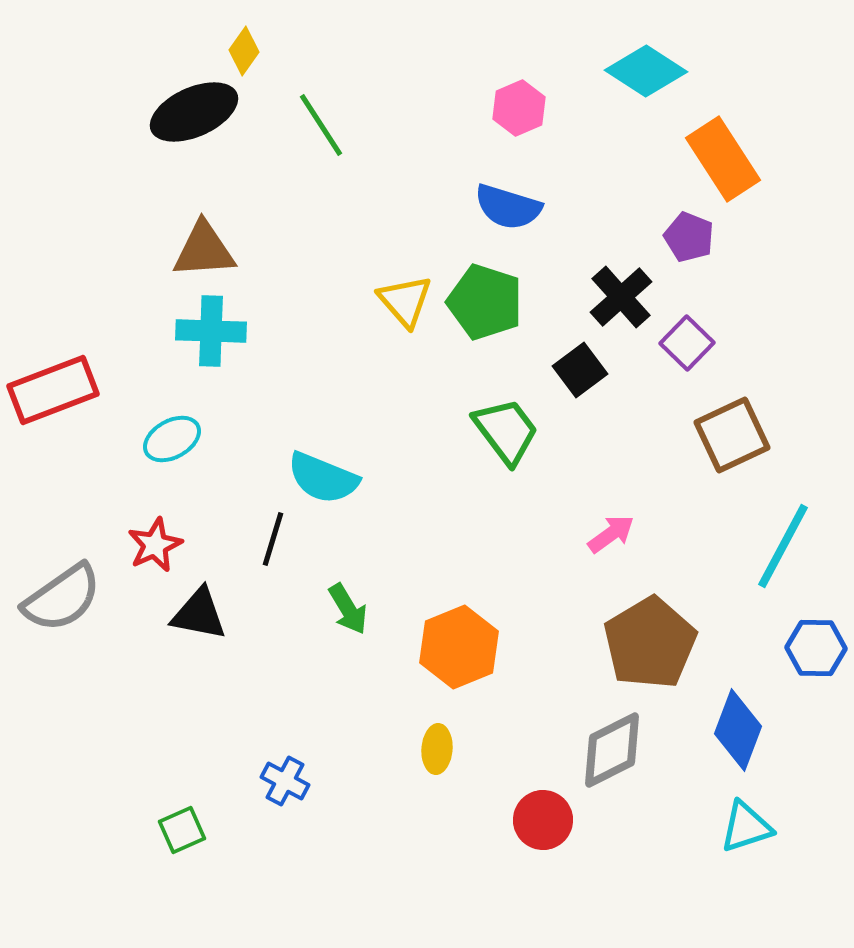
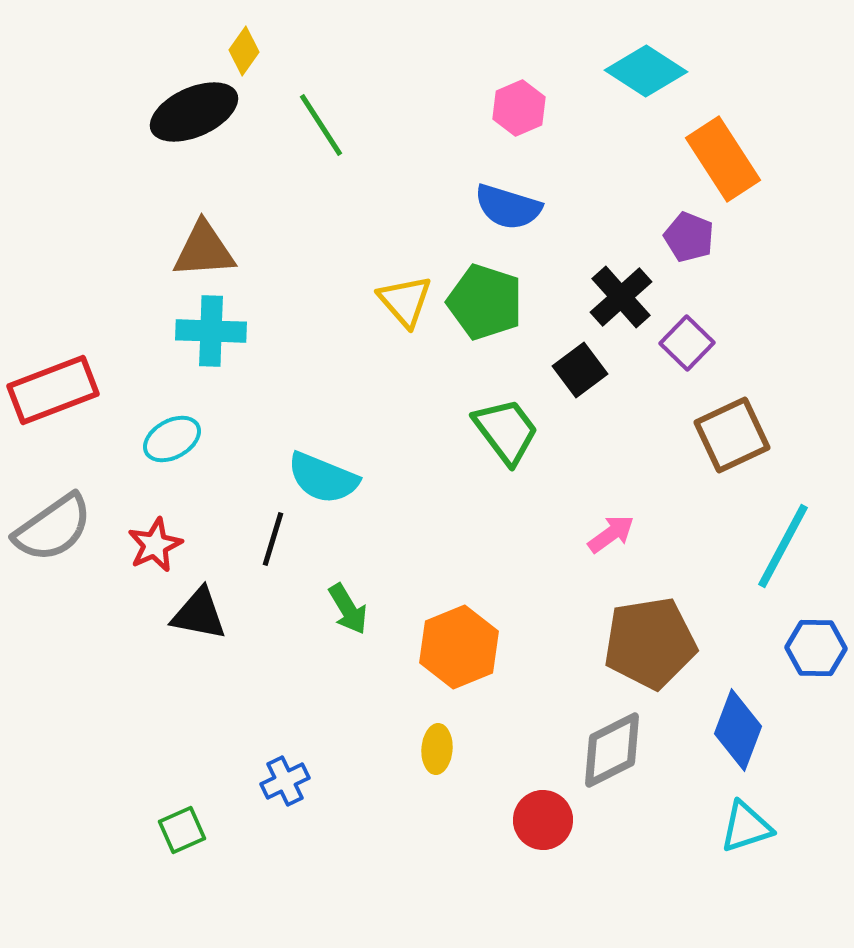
gray semicircle: moved 9 px left, 70 px up
brown pentagon: rotated 22 degrees clockwise
blue cross: rotated 36 degrees clockwise
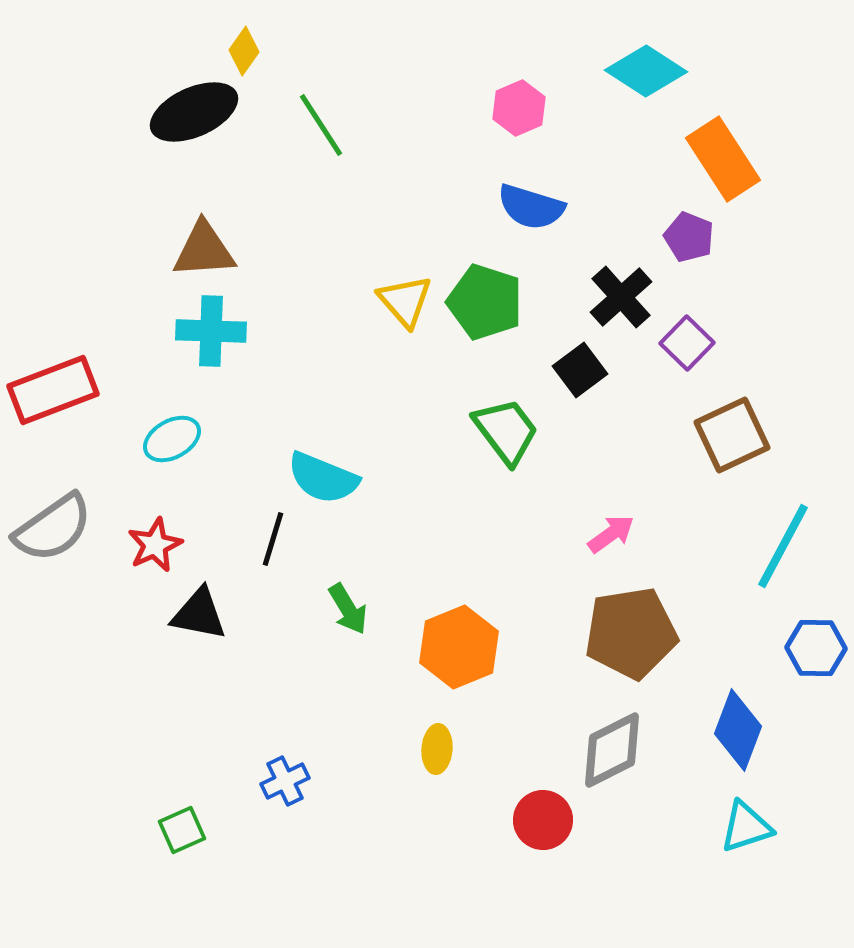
blue semicircle: moved 23 px right
brown pentagon: moved 19 px left, 10 px up
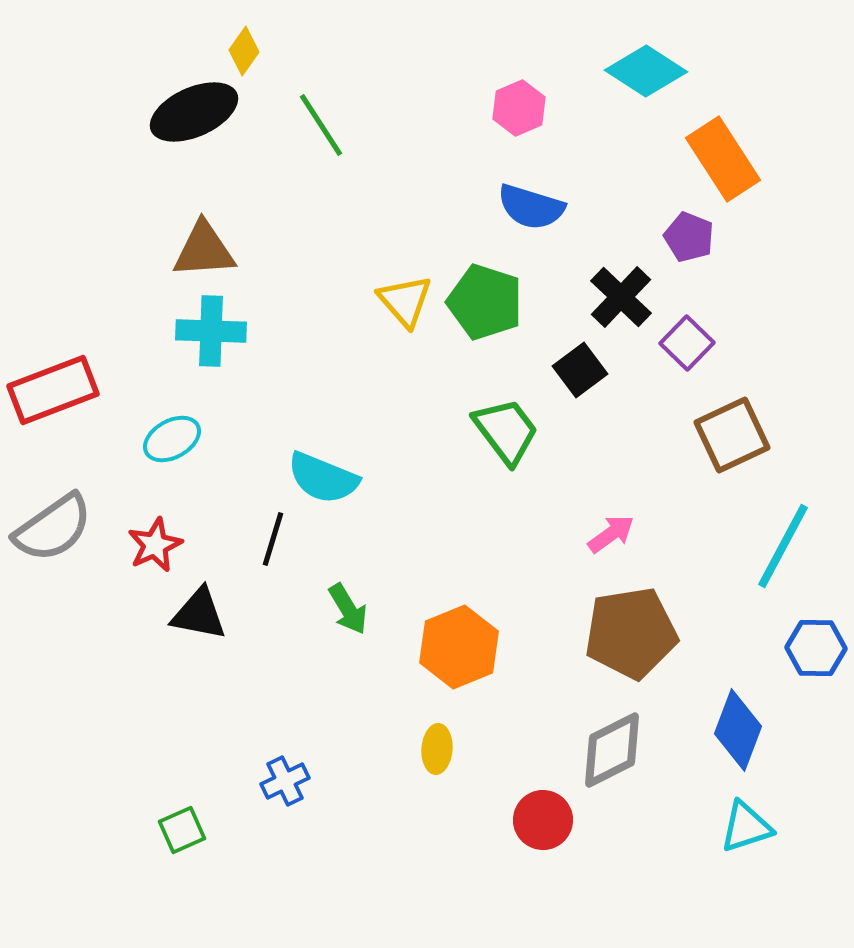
black cross: rotated 4 degrees counterclockwise
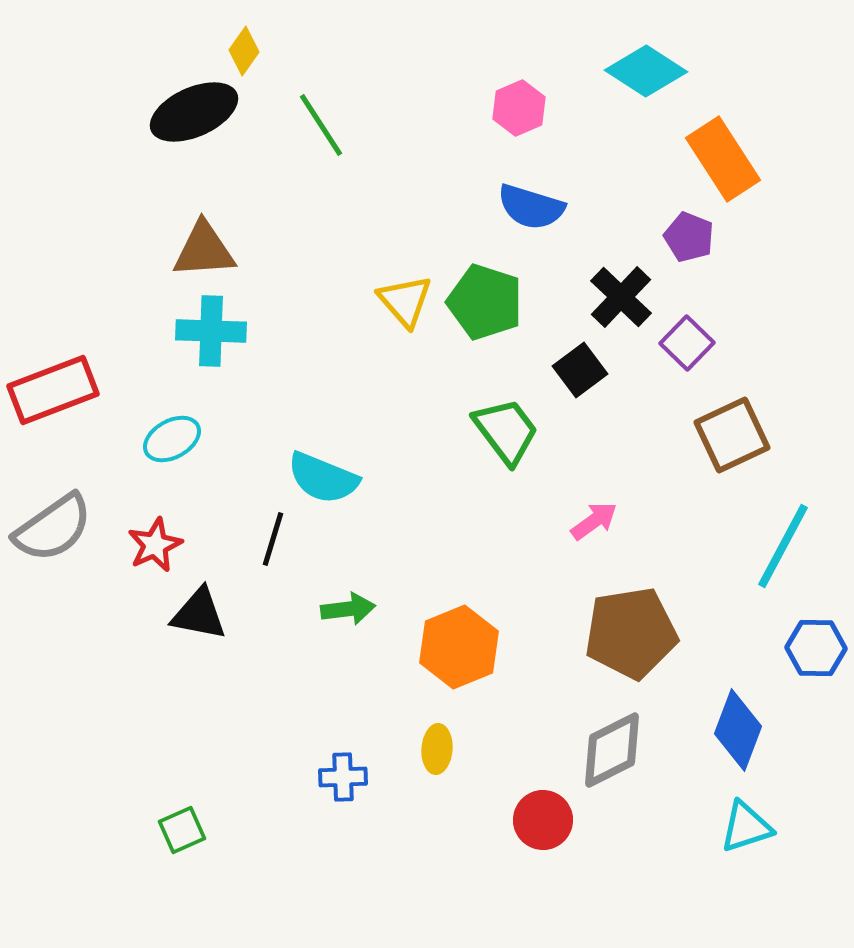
pink arrow: moved 17 px left, 13 px up
green arrow: rotated 66 degrees counterclockwise
blue cross: moved 58 px right, 4 px up; rotated 24 degrees clockwise
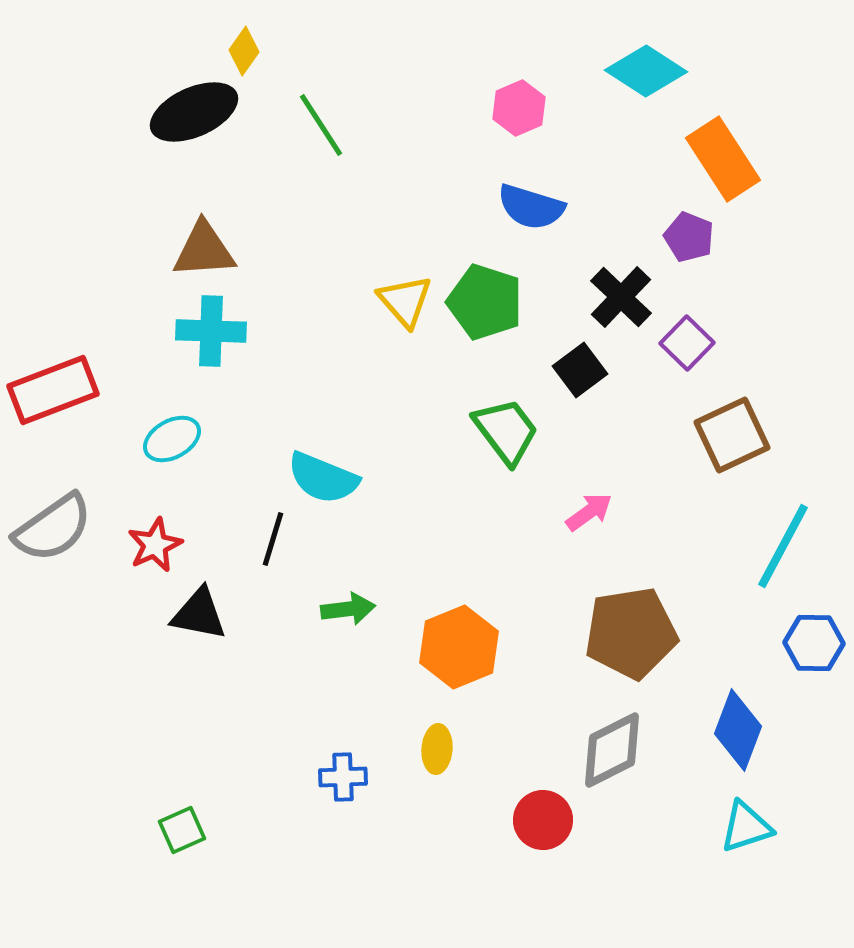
pink arrow: moved 5 px left, 9 px up
blue hexagon: moved 2 px left, 5 px up
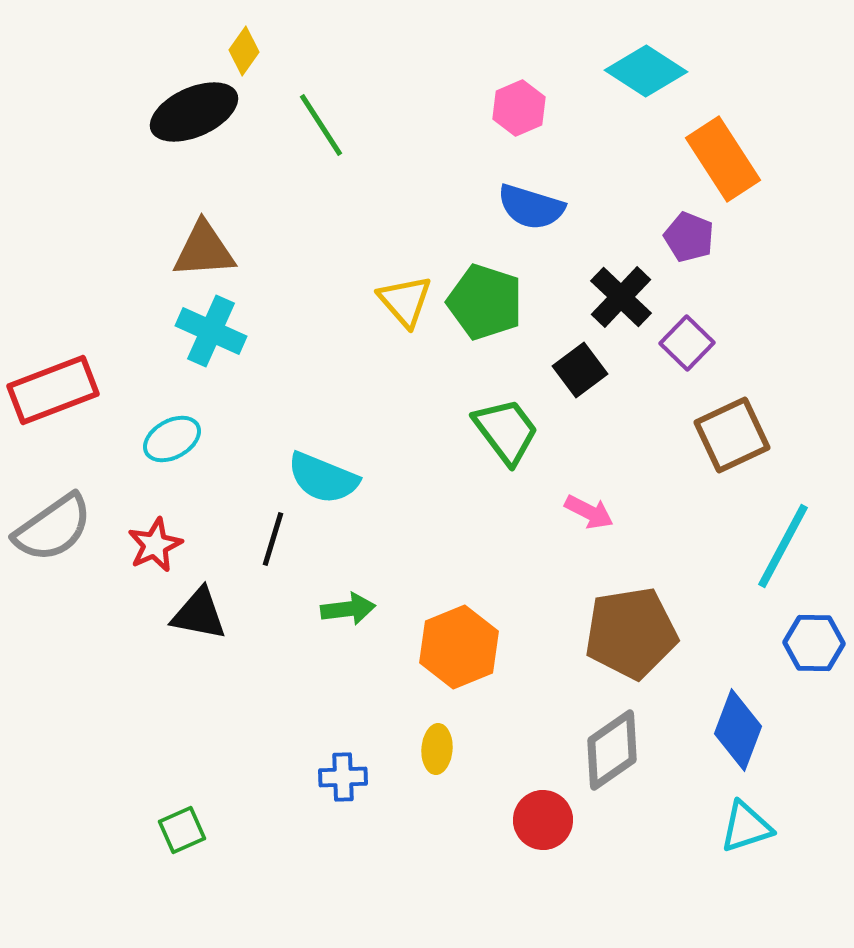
cyan cross: rotated 22 degrees clockwise
pink arrow: rotated 63 degrees clockwise
gray diamond: rotated 8 degrees counterclockwise
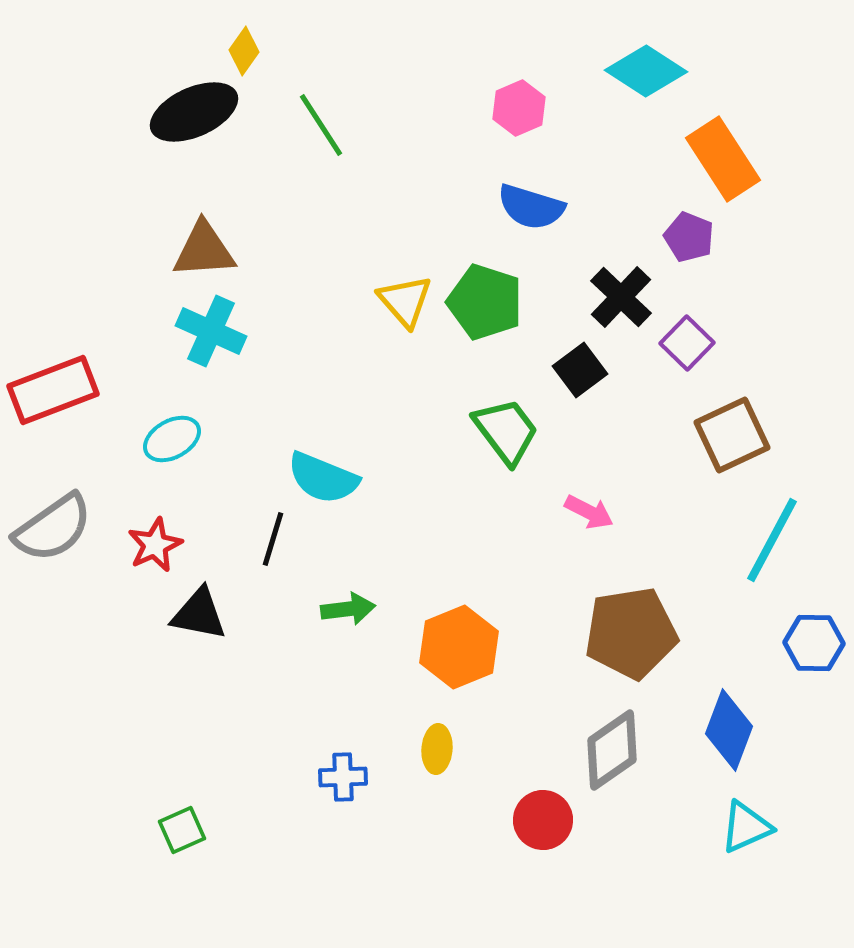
cyan line: moved 11 px left, 6 px up
blue diamond: moved 9 px left
cyan triangle: rotated 6 degrees counterclockwise
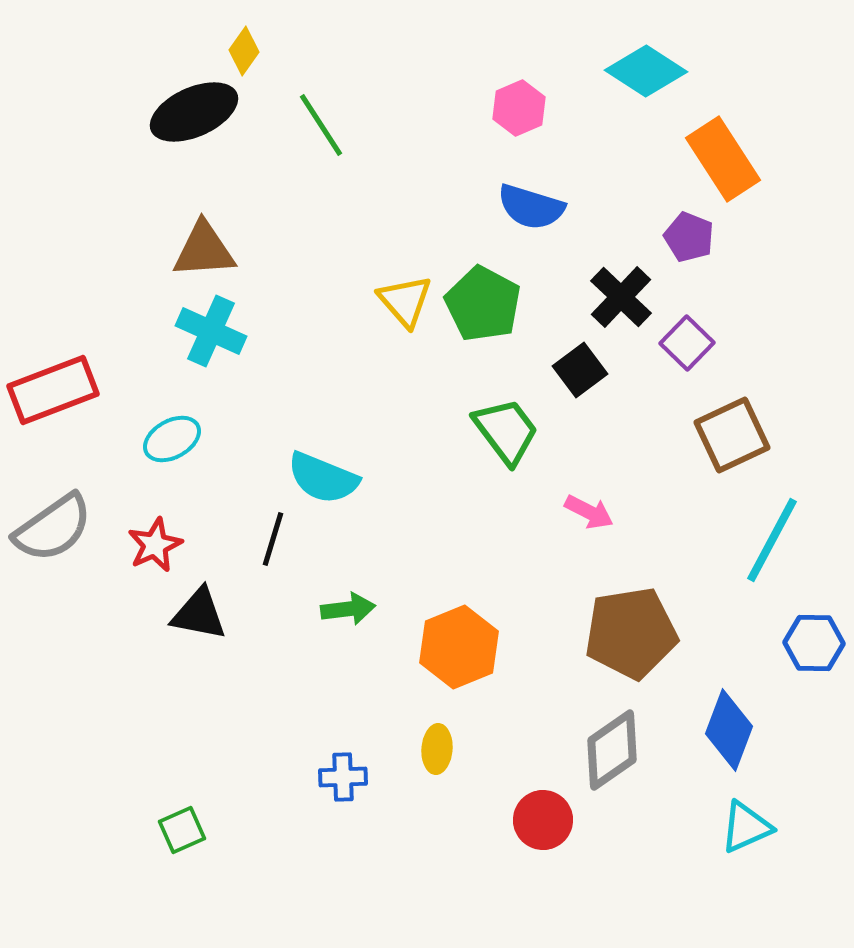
green pentagon: moved 2 px left, 2 px down; rotated 10 degrees clockwise
